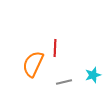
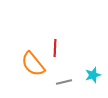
orange semicircle: rotated 64 degrees counterclockwise
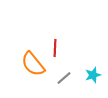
gray line: moved 4 px up; rotated 28 degrees counterclockwise
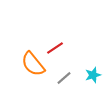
red line: rotated 54 degrees clockwise
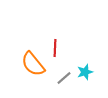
red line: rotated 54 degrees counterclockwise
cyan star: moved 8 px left, 3 px up
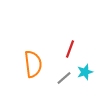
red line: moved 15 px right, 1 px down; rotated 18 degrees clockwise
orange semicircle: rotated 148 degrees counterclockwise
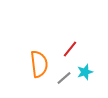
red line: rotated 18 degrees clockwise
orange semicircle: moved 6 px right
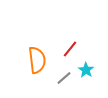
orange semicircle: moved 2 px left, 4 px up
cyan star: moved 1 px right, 2 px up; rotated 21 degrees counterclockwise
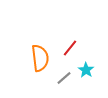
red line: moved 1 px up
orange semicircle: moved 3 px right, 2 px up
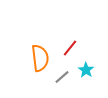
gray line: moved 2 px left, 1 px up
